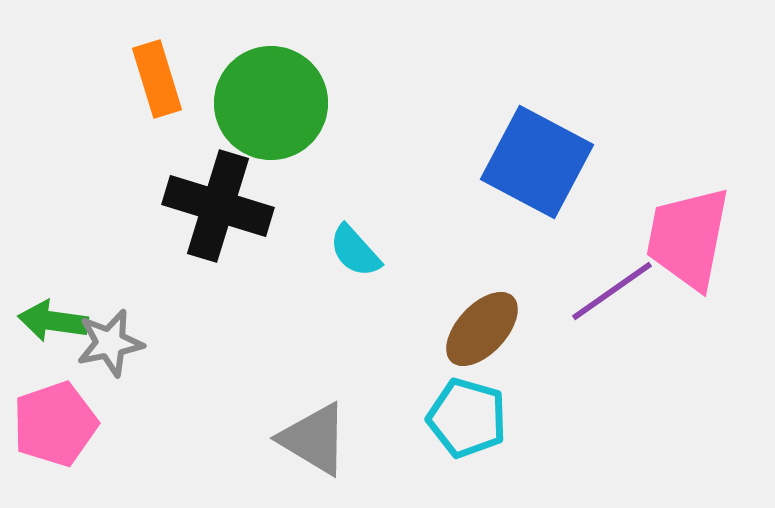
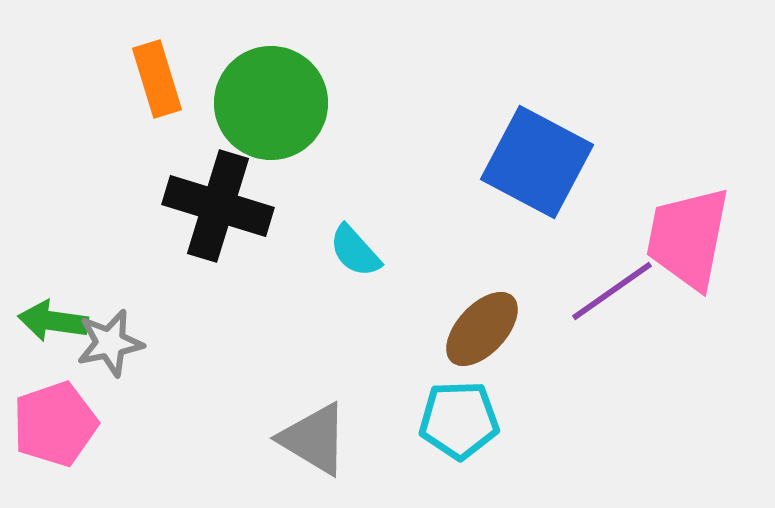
cyan pentagon: moved 8 px left, 2 px down; rotated 18 degrees counterclockwise
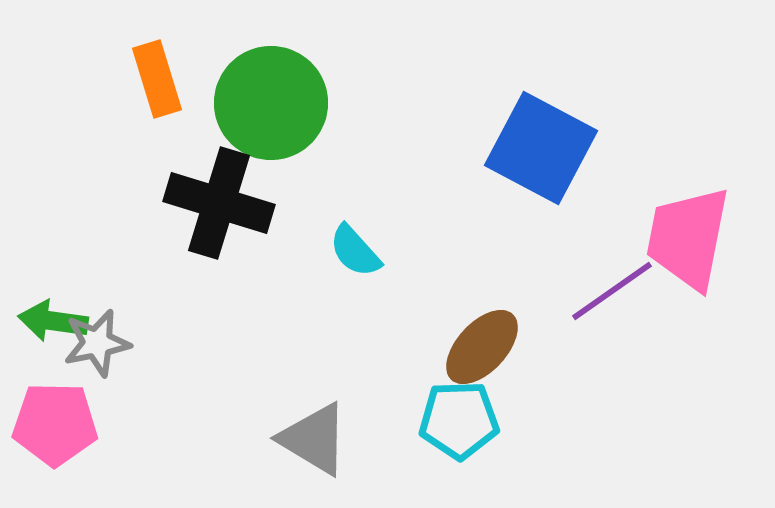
blue square: moved 4 px right, 14 px up
black cross: moved 1 px right, 3 px up
brown ellipse: moved 18 px down
gray star: moved 13 px left
pink pentagon: rotated 20 degrees clockwise
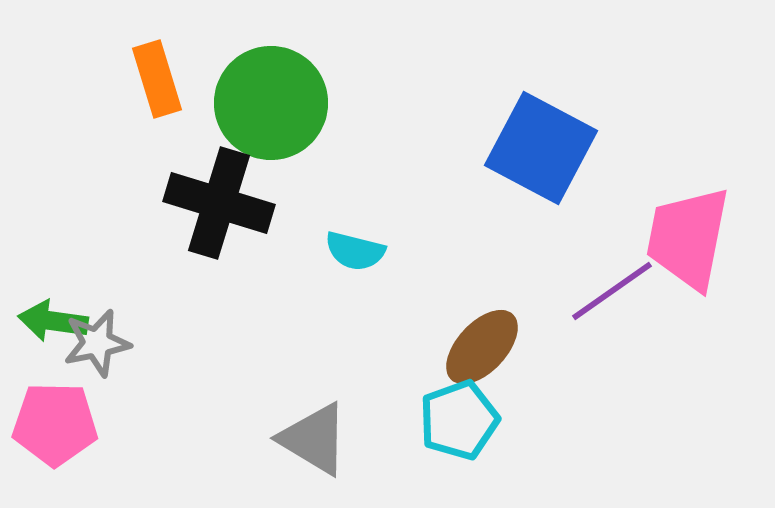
cyan semicircle: rotated 34 degrees counterclockwise
cyan pentagon: rotated 18 degrees counterclockwise
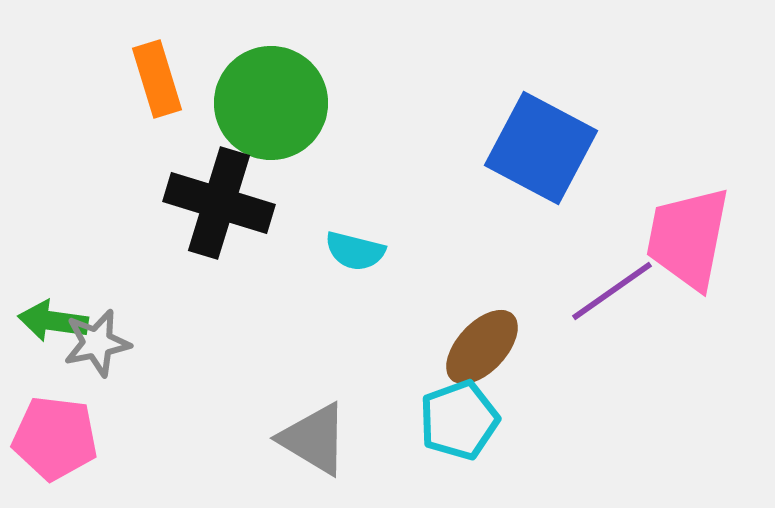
pink pentagon: moved 14 px down; rotated 6 degrees clockwise
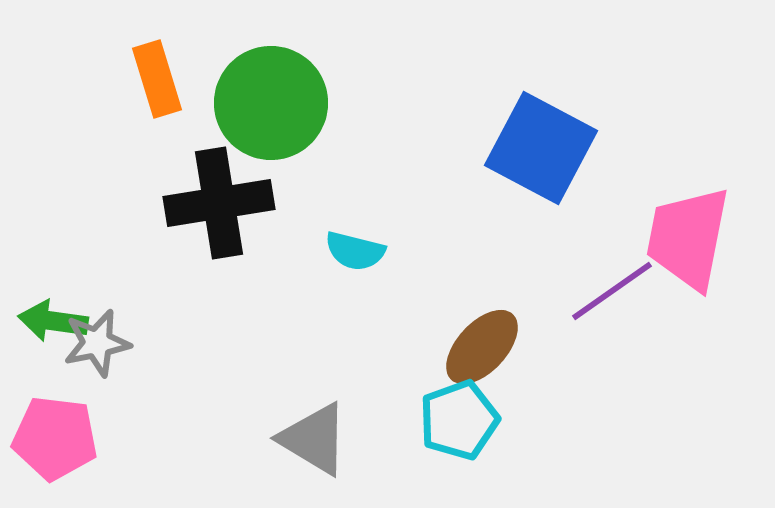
black cross: rotated 26 degrees counterclockwise
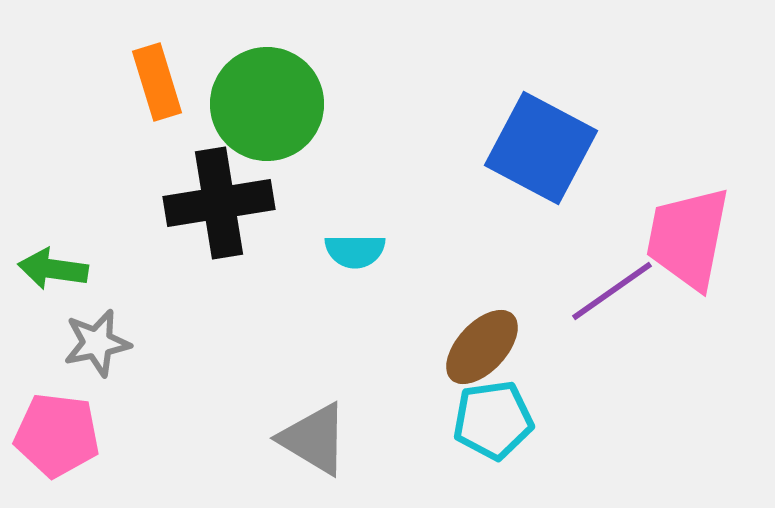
orange rectangle: moved 3 px down
green circle: moved 4 px left, 1 px down
cyan semicircle: rotated 14 degrees counterclockwise
green arrow: moved 52 px up
cyan pentagon: moved 34 px right; rotated 12 degrees clockwise
pink pentagon: moved 2 px right, 3 px up
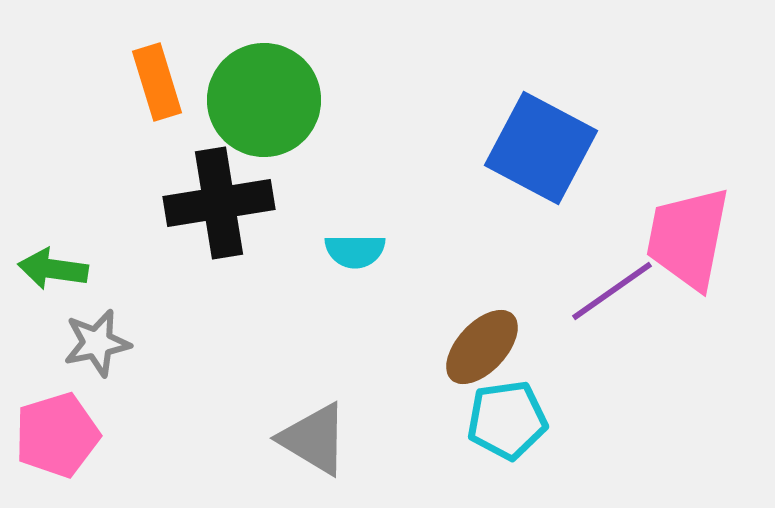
green circle: moved 3 px left, 4 px up
cyan pentagon: moved 14 px right
pink pentagon: rotated 24 degrees counterclockwise
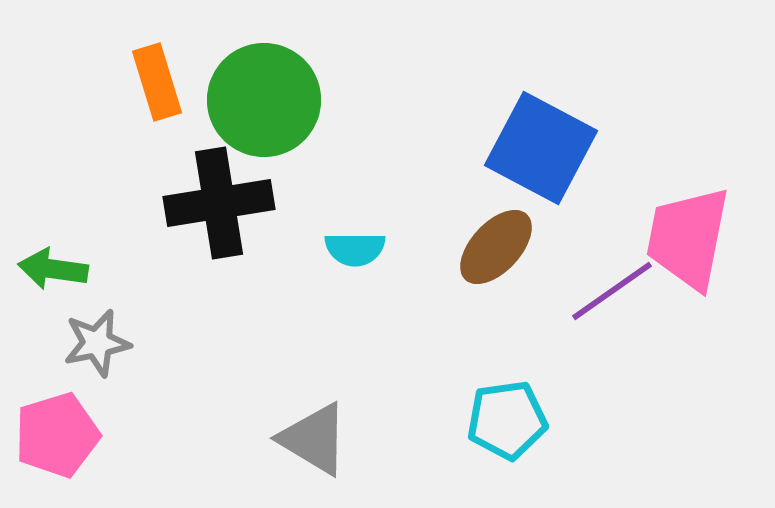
cyan semicircle: moved 2 px up
brown ellipse: moved 14 px right, 100 px up
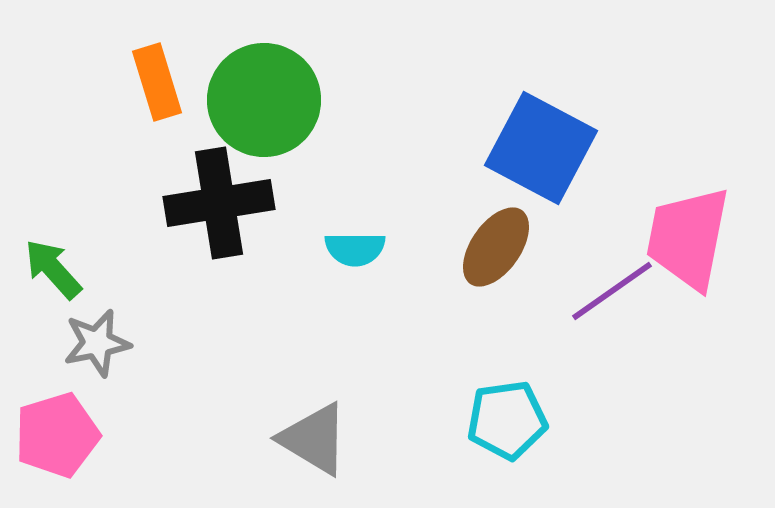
brown ellipse: rotated 8 degrees counterclockwise
green arrow: rotated 40 degrees clockwise
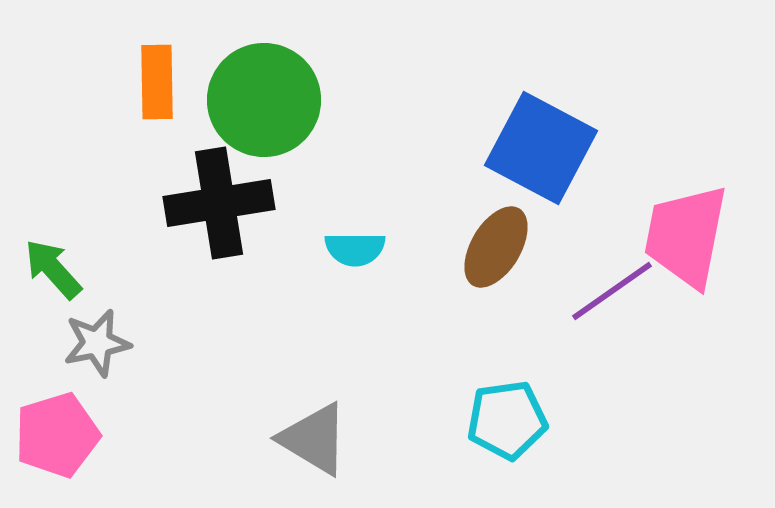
orange rectangle: rotated 16 degrees clockwise
pink trapezoid: moved 2 px left, 2 px up
brown ellipse: rotated 4 degrees counterclockwise
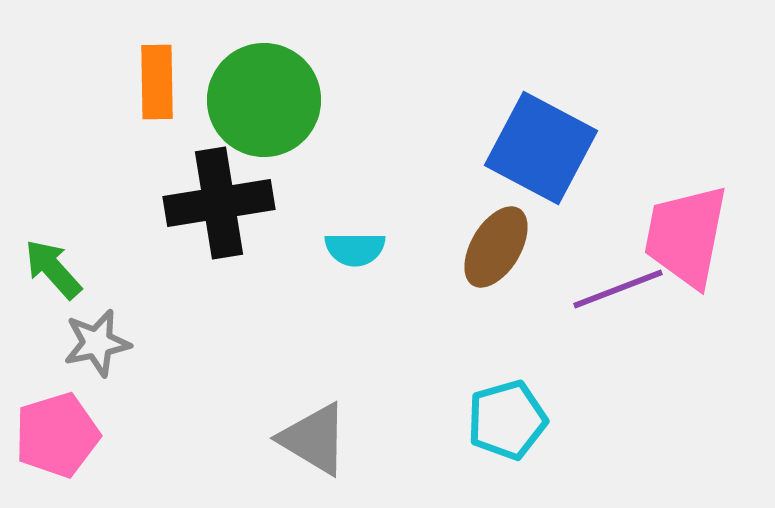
purple line: moved 6 px right, 2 px up; rotated 14 degrees clockwise
cyan pentagon: rotated 8 degrees counterclockwise
